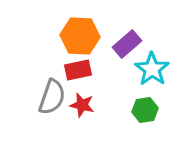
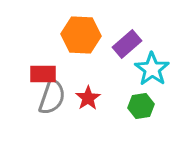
orange hexagon: moved 1 px right, 1 px up
red rectangle: moved 35 px left, 4 px down; rotated 12 degrees clockwise
red star: moved 6 px right, 7 px up; rotated 25 degrees clockwise
green hexagon: moved 4 px left, 4 px up
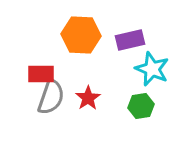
purple rectangle: moved 3 px right, 4 px up; rotated 28 degrees clockwise
cyan star: rotated 12 degrees counterclockwise
red rectangle: moved 2 px left
gray semicircle: moved 1 px left
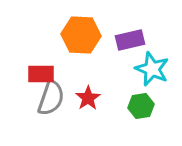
gray semicircle: moved 1 px down
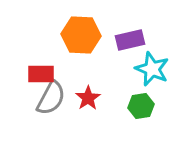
gray semicircle: rotated 9 degrees clockwise
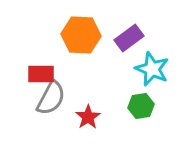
purple rectangle: moved 1 px left, 2 px up; rotated 24 degrees counterclockwise
red star: moved 19 px down
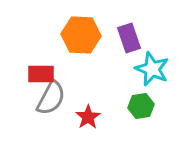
purple rectangle: rotated 72 degrees counterclockwise
